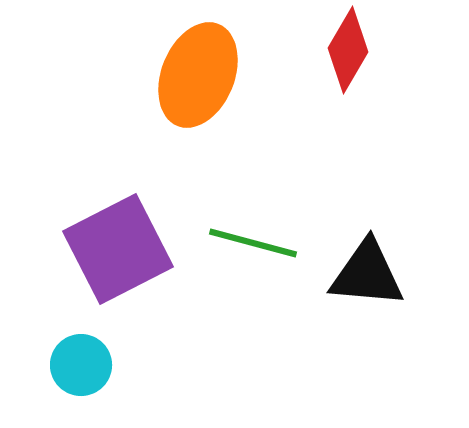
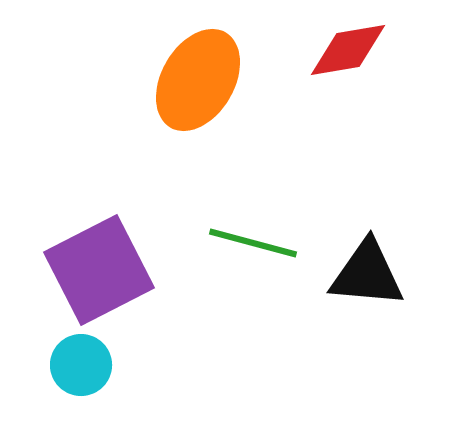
red diamond: rotated 50 degrees clockwise
orange ellipse: moved 5 px down; rotated 8 degrees clockwise
purple square: moved 19 px left, 21 px down
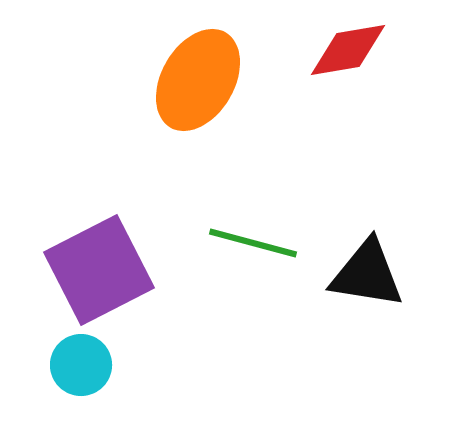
black triangle: rotated 4 degrees clockwise
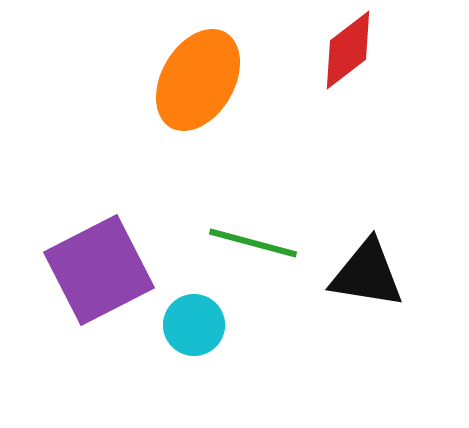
red diamond: rotated 28 degrees counterclockwise
cyan circle: moved 113 px right, 40 px up
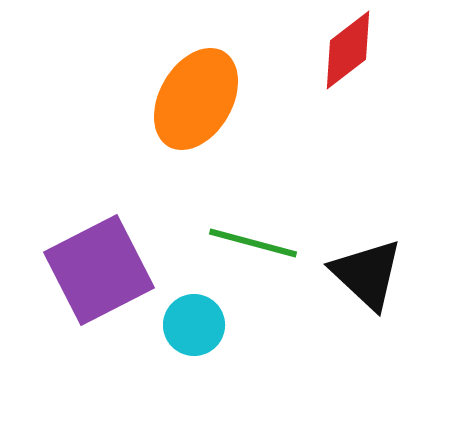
orange ellipse: moved 2 px left, 19 px down
black triangle: rotated 34 degrees clockwise
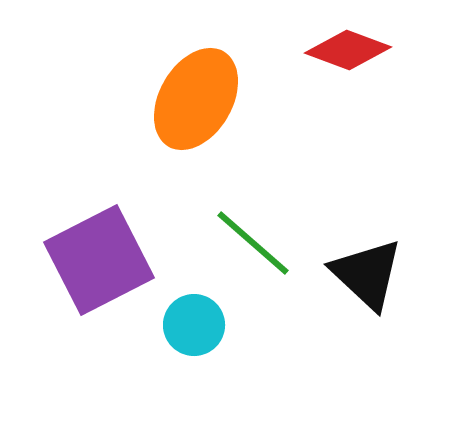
red diamond: rotated 58 degrees clockwise
green line: rotated 26 degrees clockwise
purple square: moved 10 px up
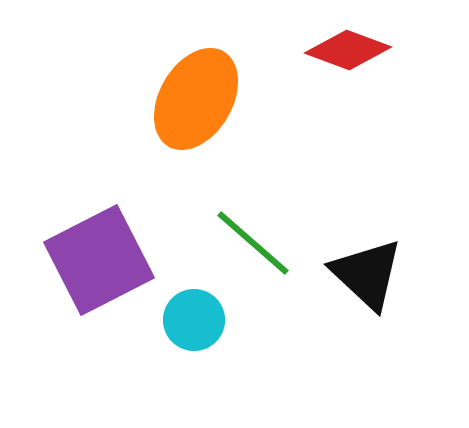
cyan circle: moved 5 px up
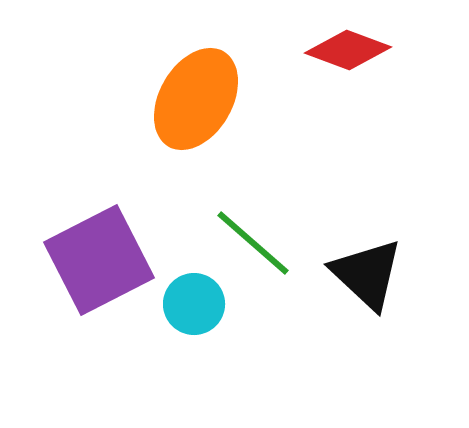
cyan circle: moved 16 px up
